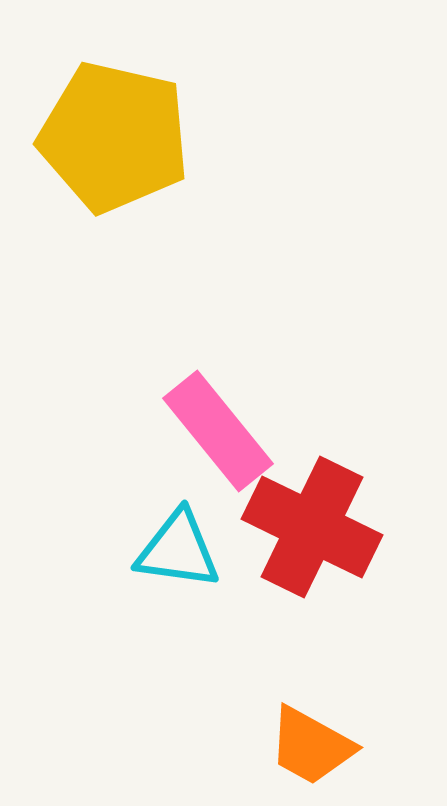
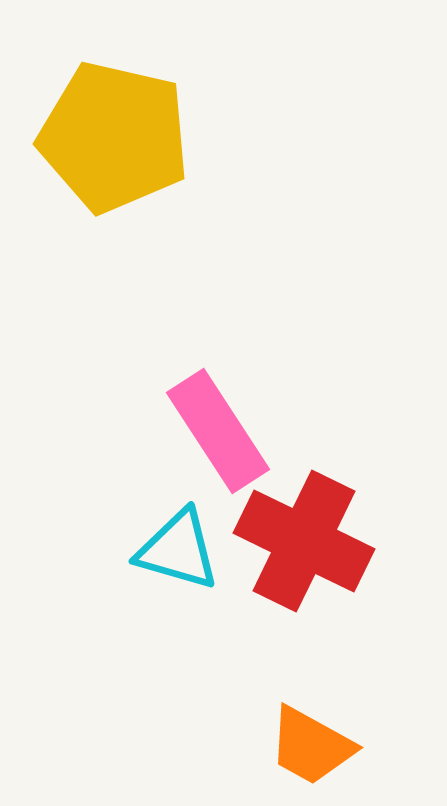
pink rectangle: rotated 6 degrees clockwise
red cross: moved 8 px left, 14 px down
cyan triangle: rotated 8 degrees clockwise
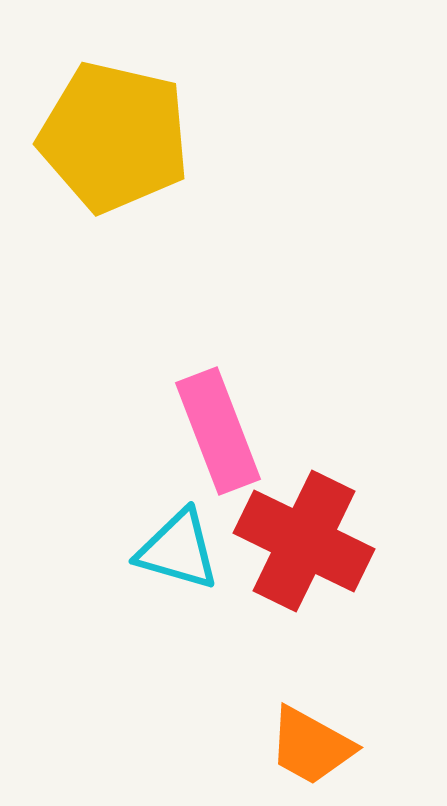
pink rectangle: rotated 12 degrees clockwise
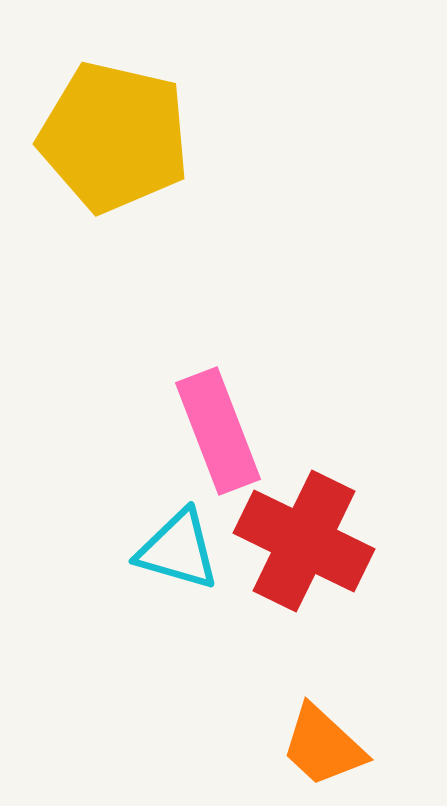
orange trapezoid: moved 12 px right; rotated 14 degrees clockwise
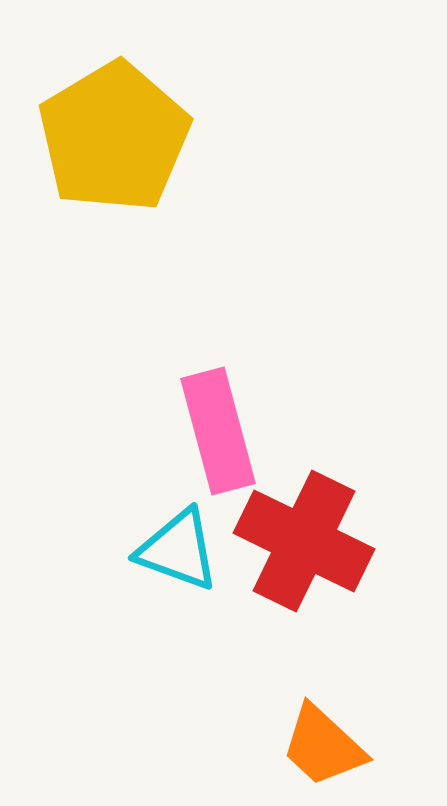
yellow pentagon: rotated 28 degrees clockwise
pink rectangle: rotated 6 degrees clockwise
cyan triangle: rotated 4 degrees clockwise
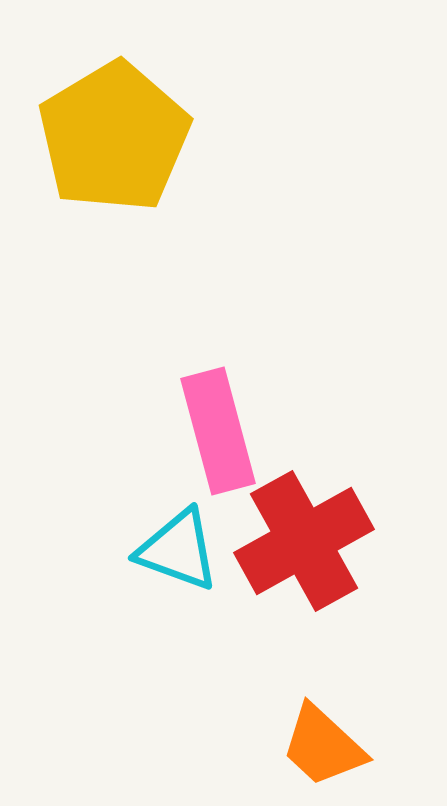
red cross: rotated 35 degrees clockwise
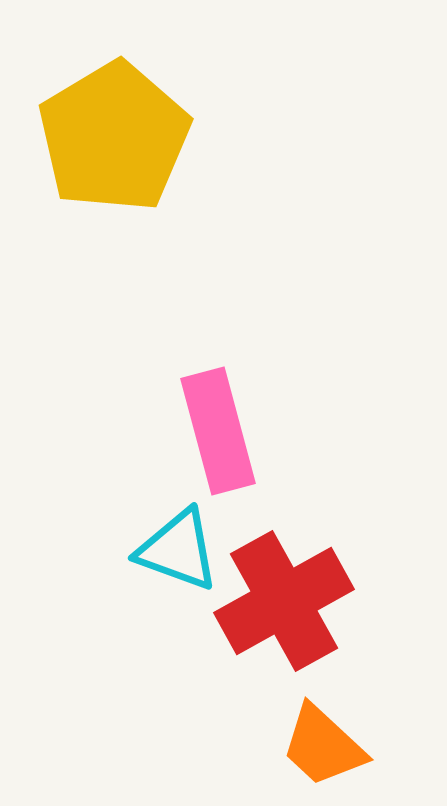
red cross: moved 20 px left, 60 px down
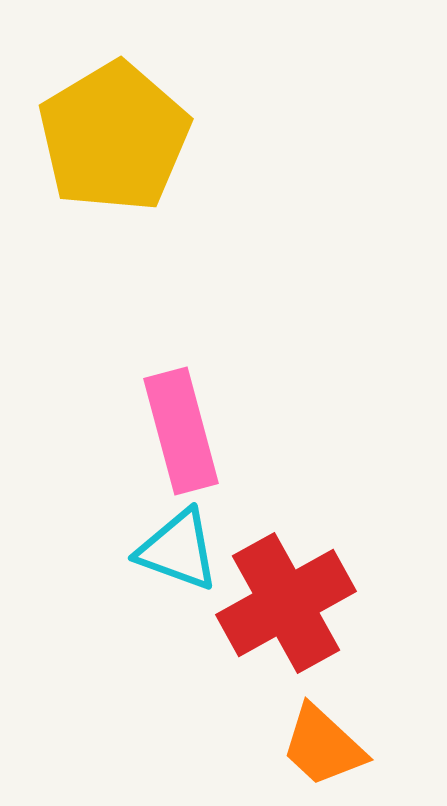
pink rectangle: moved 37 px left
red cross: moved 2 px right, 2 px down
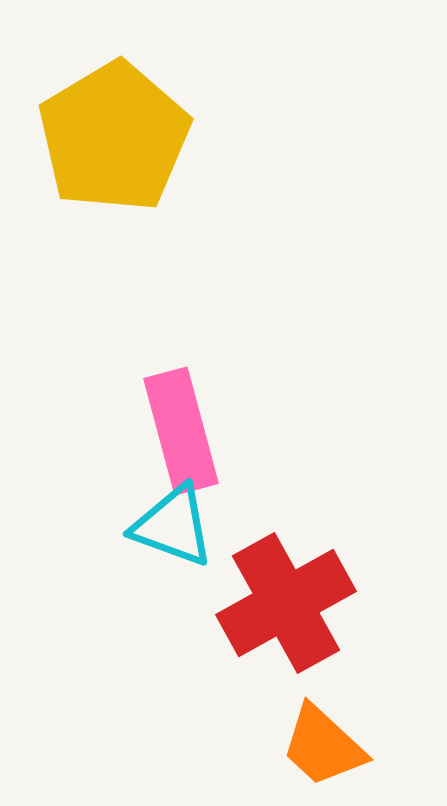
cyan triangle: moved 5 px left, 24 px up
